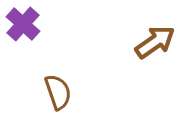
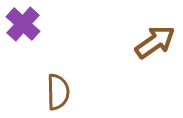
brown semicircle: rotated 18 degrees clockwise
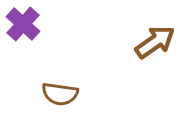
brown semicircle: moved 2 px right, 2 px down; rotated 99 degrees clockwise
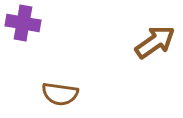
purple cross: moved 1 px up; rotated 32 degrees counterclockwise
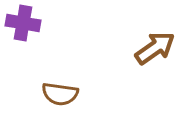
brown arrow: moved 6 px down
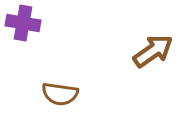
brown arrow: moved 2 px left, 3 px down
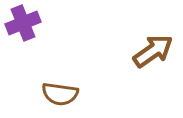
purple cross: rotated 32 degrees counterclockwise
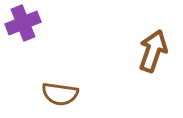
brown arrow: rotated 36 degrees counterclockwise
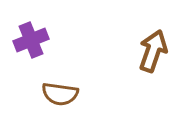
purple cross: moved 8 px right, 17 px down
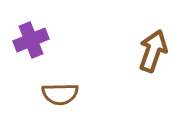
brown semicircle: rotated 9 degrees counterclockwise
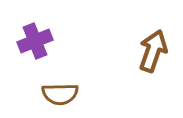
purple cross: moved 4 px right, 1 px down
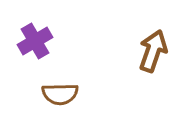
purple cross: rotated 8 degrees counterclockwise
